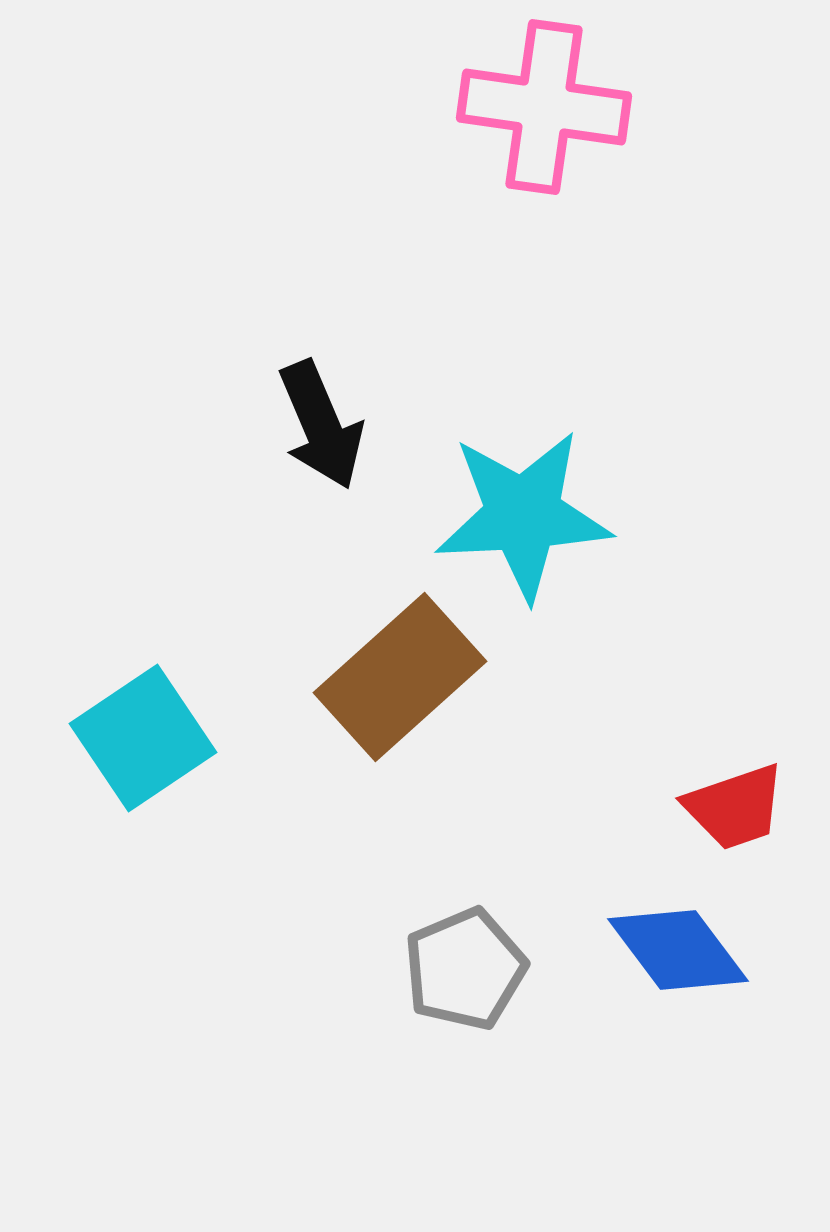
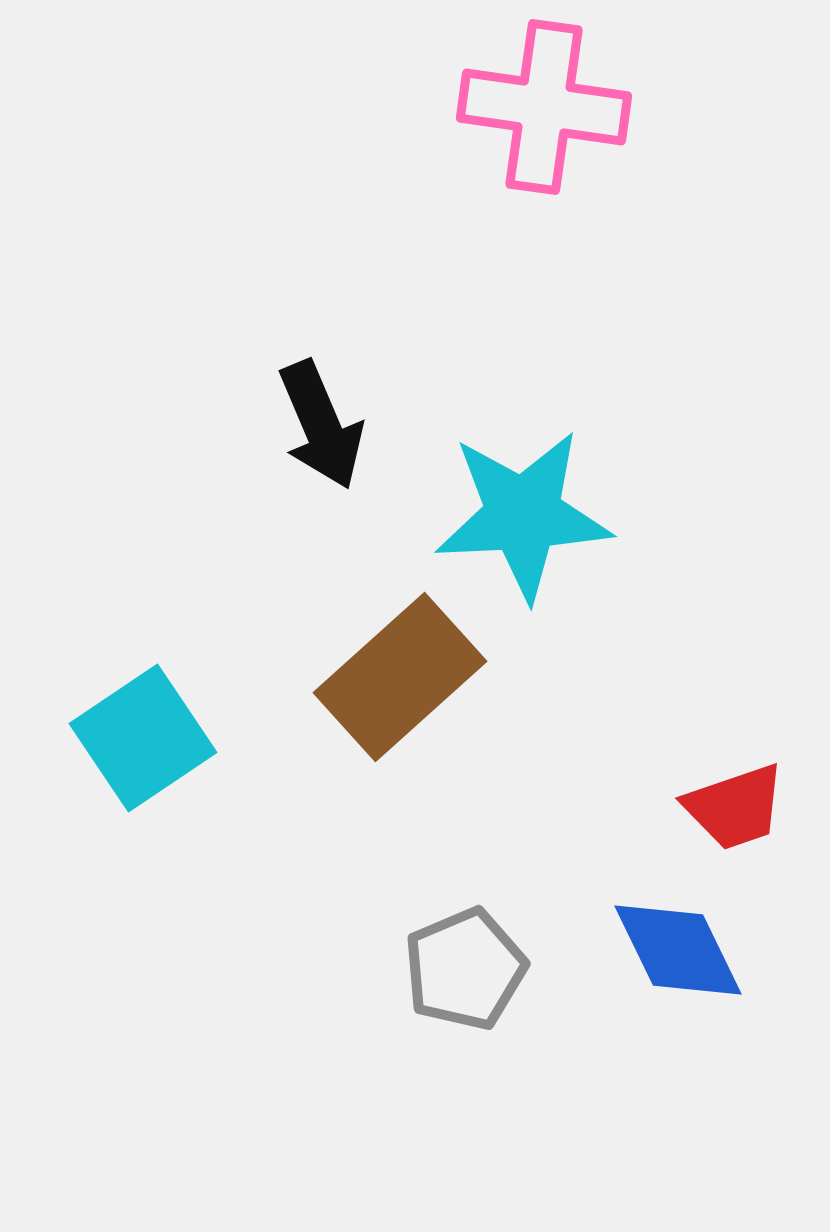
blue diamond: rotated 11 degrees clockwise
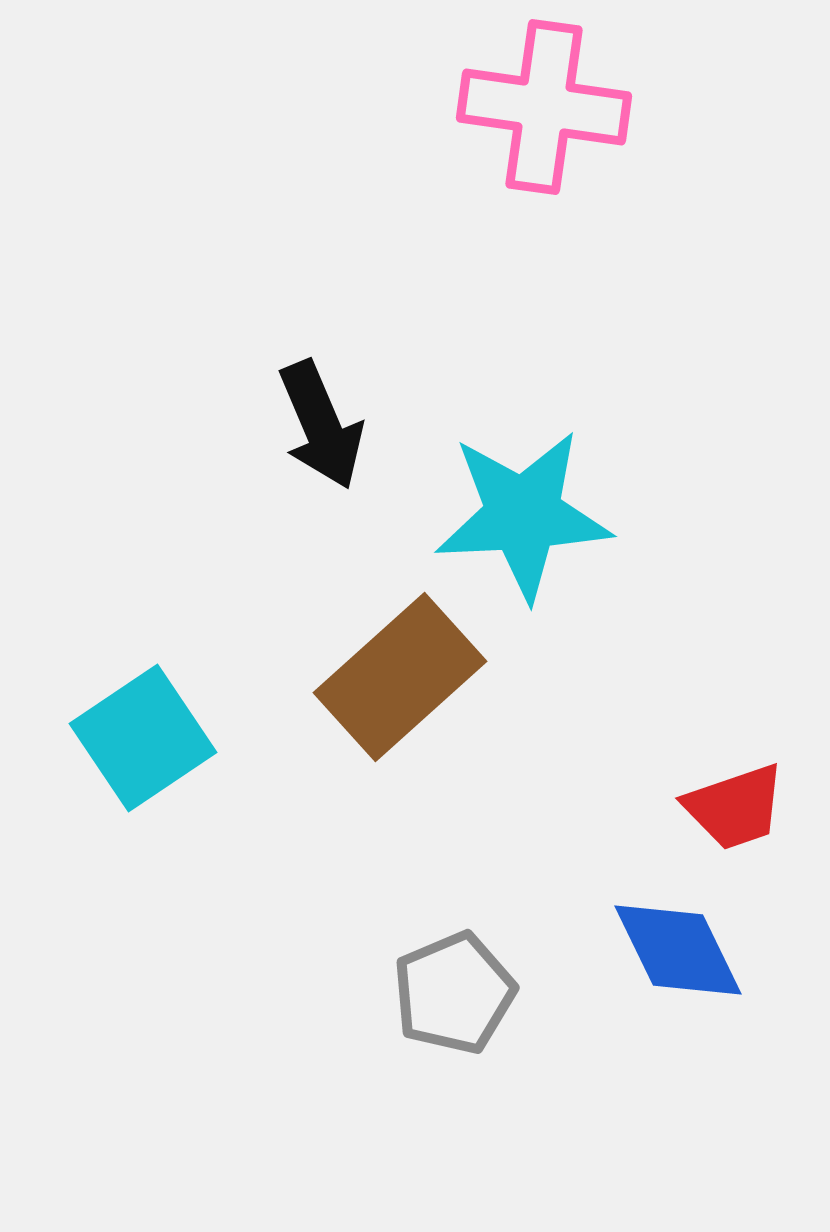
gray pentagon: moved 11 px left, 24 px down
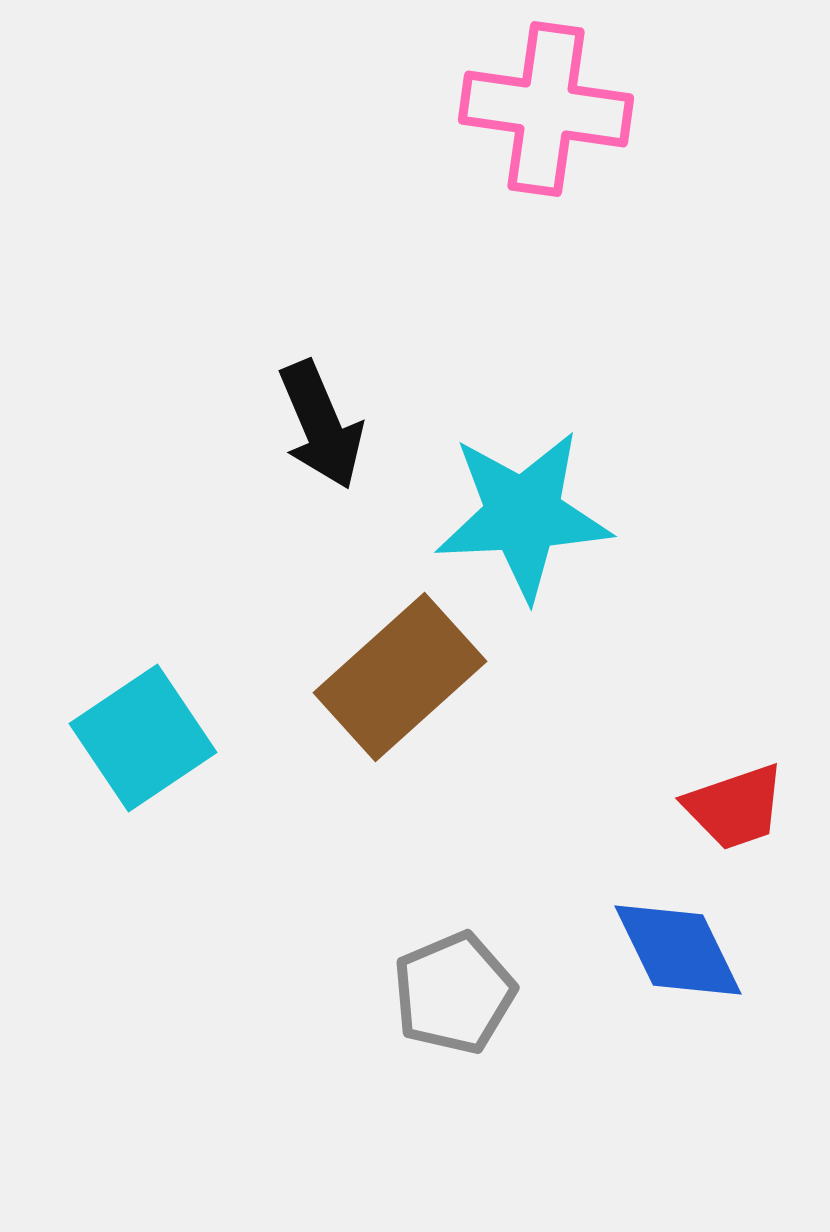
pink cross: moved 2 px right, 2 px down
